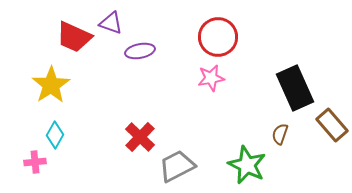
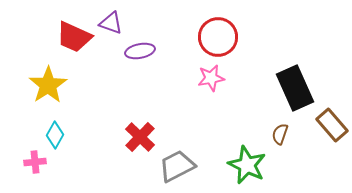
yellow star: moved 3 px left
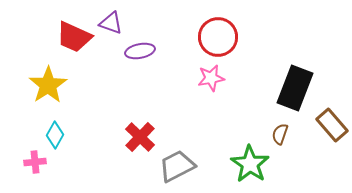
black rectangle: rotated 45 degrees clockwise
green star: moved 3 px right, 1 px up; rotated 9 degrees clockwise
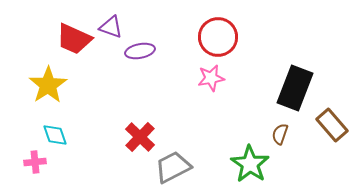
purple triangle: moved 4 px down
red trapezoid: moved 2 px down
cyan diamond: rotated 48 degrees counterclockwise
gray trapezoid: moved 4 px left, 1 px down
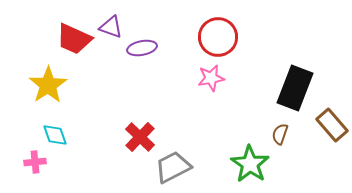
purple ellipse: moved 2 px right, 3 px up
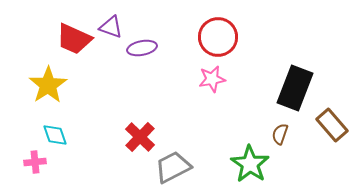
pink star: moved 1 px right, 1 px down
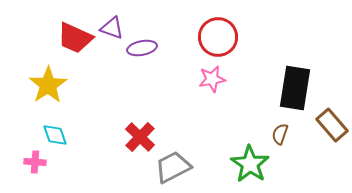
purple triangle: moved 1 px right, 1 px down
red trapezoid: moved 1 px right, 1 px up
black rectangle: rotated 12 degrees counterclockwise
pink cross: rotated 10 degrees clockwise
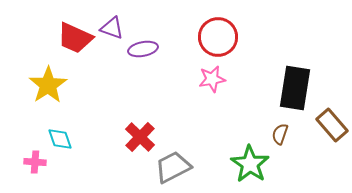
purple ellipse: moved 1 px right, 1 px down
cyan diamond: moved 5 px right, 4 px down
